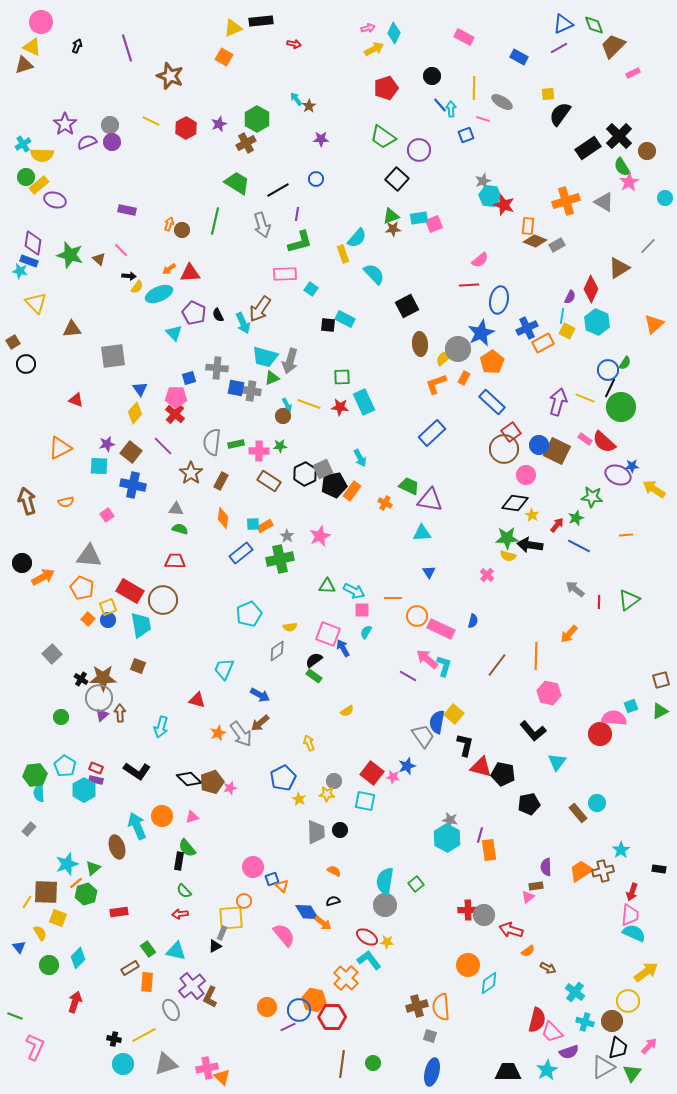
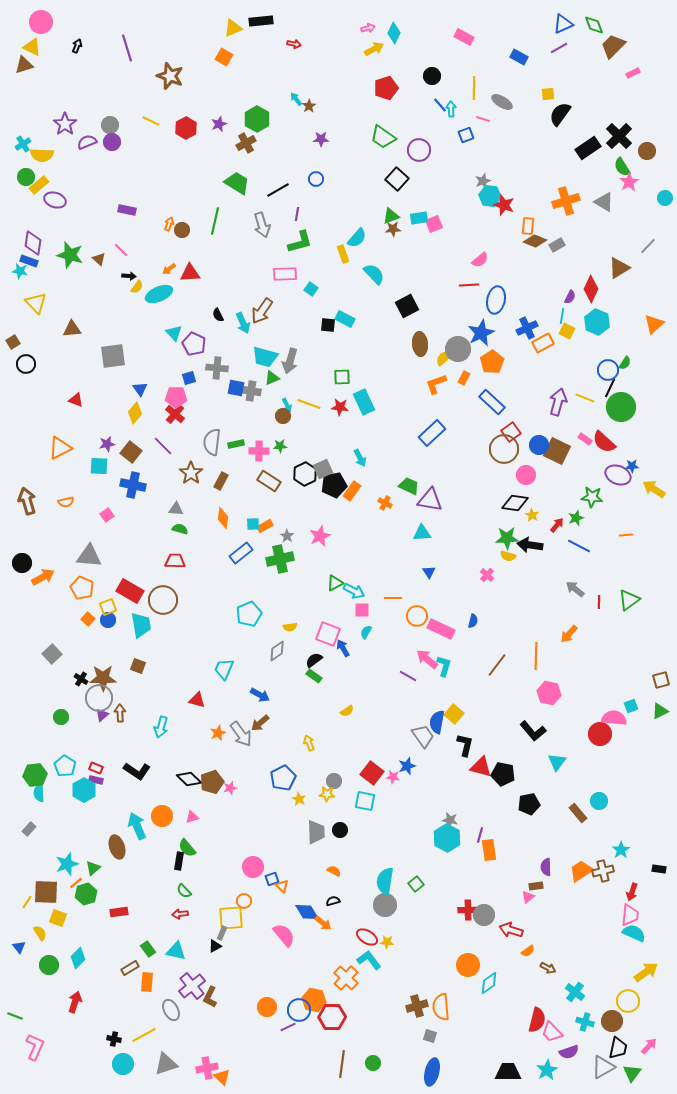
blue ellipse at (499, 300): moved 3 px left
brown arrow at (260, 309): moved 2 px right, 2 px down
purple pentagon at (194, 313): moved 31 px down
green triangle at (327, 586): moved 8 px right, 3 px up; rotated 30 degrees counterclockwise
cyan circle at (597, 803): moved 2 px right, 2 px up
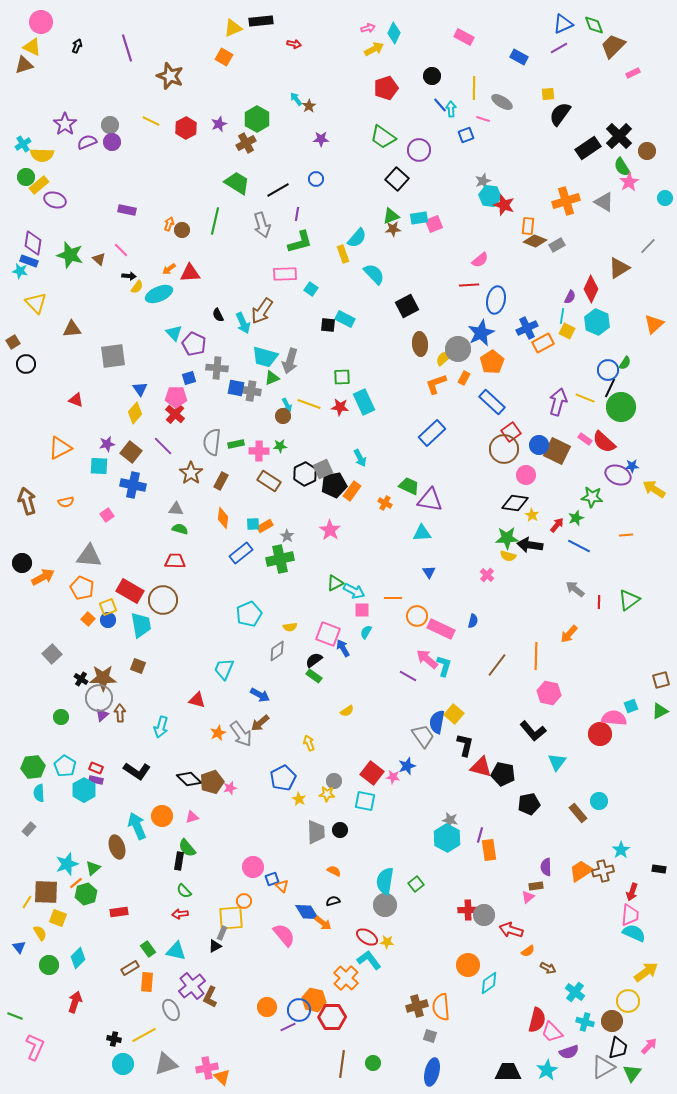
pink star at (320, 536): moved 10 px right, 6 px up; rotated 15 degrees counterclockwise
green hexagon at (35, 775): moved 2 px left, 8 px up
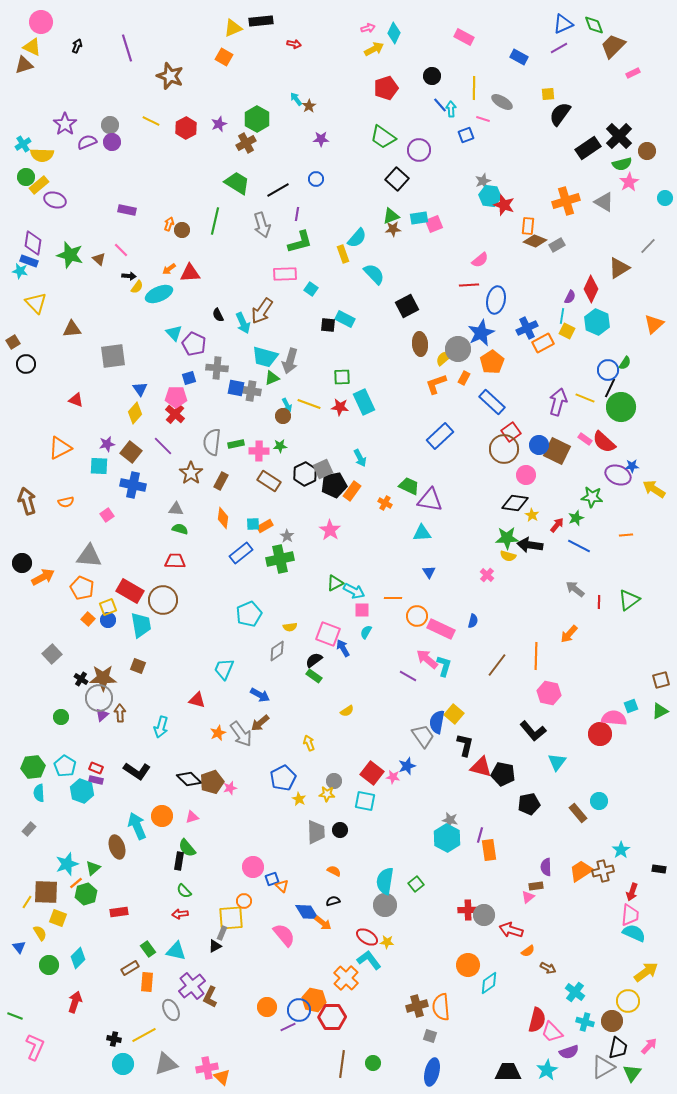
green semicircle at (622, 167): moved 3 px up; rotated 72 degrees counterclockwise
blue rectangle at (432, 433): moved 8 px right, 3 px down
cyan hexagon at (84, 790): moved 2 px left, 1 px down; rotated 10 degrees counterclockwise
